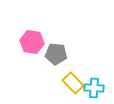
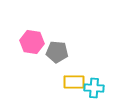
gray pentagon: moved 1 px right, 2 px up
yellow rectangle: moved 1 px right, 1 px up; rotated 45 degrees counterclockwise
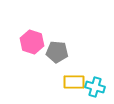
pink hexagon: rotated 10 degrees clockwise
cyan cross: moved 1 px right, 1 px up; rotated 12 degrees clockwise
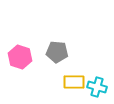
pink hexagon: moved 12 px left, 15 px down
cyan cross: moved 2 px right
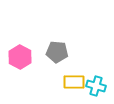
pink hexagon: rotated 10 degrees clockwise
cyan cross: moved 1 px left, 1 px up
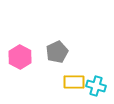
gray pentagon: rotated 30 degrees counterclockwise
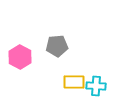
gray pentagon: moved 6 px up; rotated 20 degrees clockwise
cyan cross: rotated 12 degrees counterclockwise
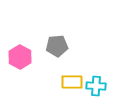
yellow rectangle: moved 2 px left
